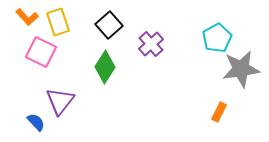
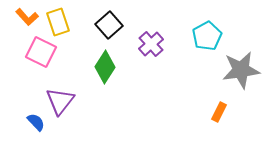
cyan pentagon: moved 10 px left, 2 px up
gray star: moved 1 px down
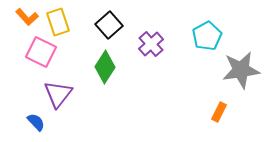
purple triangle: moved 2 px left, 7 px up
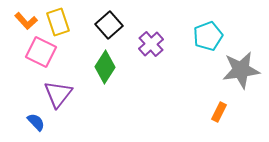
orange L-shape: moved 1 px left, 4 px down
cyan pentagon: moved 1 px right; rotated 8 degrees clockwise
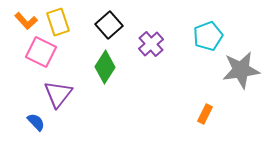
orange rectangle: moved 14 px left, 2 px down
